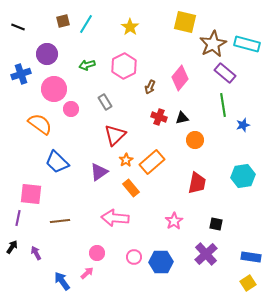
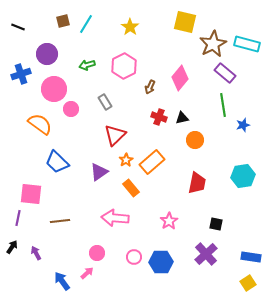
pink star at (174, 221): moved 5 px left
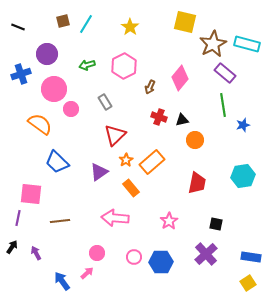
black triangle at (182, 118): moved 2 px down
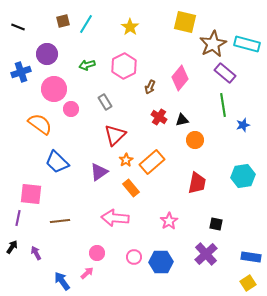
blue cross at (21, 74): moved 2 px up
red cross at (159, 117): rotated 14 degrees clockwise
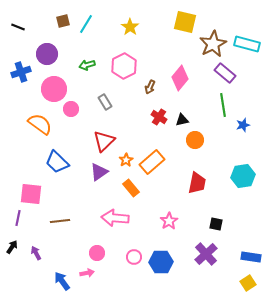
red triangle at (115, 135): moved 11 px left, 6 px down
pink arrow at (87, 273): rotated 32 degrees clockwise
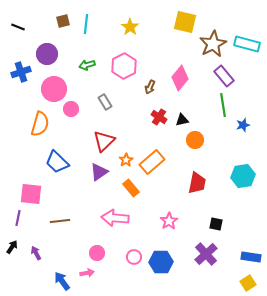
cyan line at (86, 24): rotated 24 degrees counterclockwise
purple rectangle at (225, 73): moved 1 px left, 3 px down; rotated 10 degrees clockwise
orange semicircle at (40, 124): rotated 70 degrees clockwise
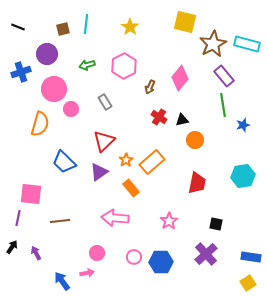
brown square at (63, 21): moved 8 px down
blue trapezoid at (57, 162): moved 7 px right
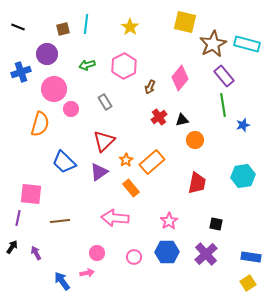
red cross at (159, 117): rotated 21 degrees clockwise
blue hexagon at (161, 262): moved 6 px right, 10 px up
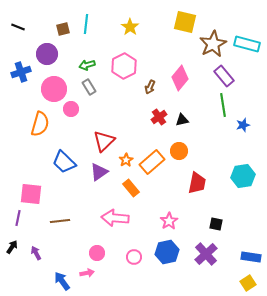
gray rectangle at (105, 102): moved 16 px left, 15 px up
orange circle at (195, 140): moved 16 px left, 11 px down
blue hexagon at (167, 252): rotated 10 degrees counterclockwise
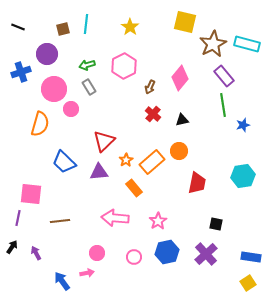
red cross at (159, 117): moved 6 px left, 3 px up; rotated 14 degrees counterclockwise
purple triangle at (99, 172): rotated 30 degrees clockwise
orange rectangle at (131, 188): moved 3 px right
pink star at (169, 221): moved 11 px left
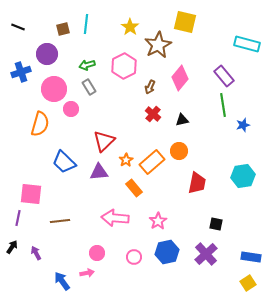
brown star at (213, 44): moved 55 px left, 1 px down
